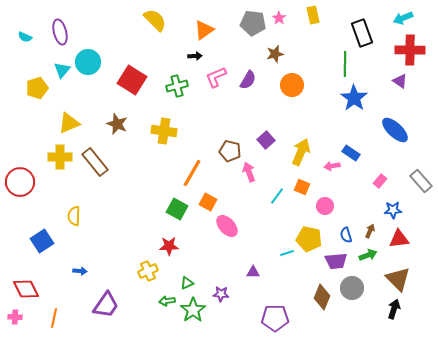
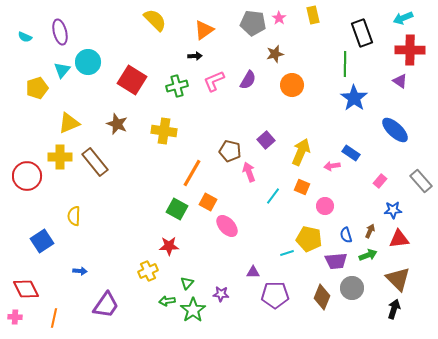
pink L-shape at (216, 77): moved 2 px left, 4 px down
red circle at (20, 182): moved 7 px right, 6 px up
cyan line at (277, 196): moved 4 px left
green triangle at (187, 283): rotated 24 degrees counterclockwise
purple pentagon at (275, 318): moved 23 px up
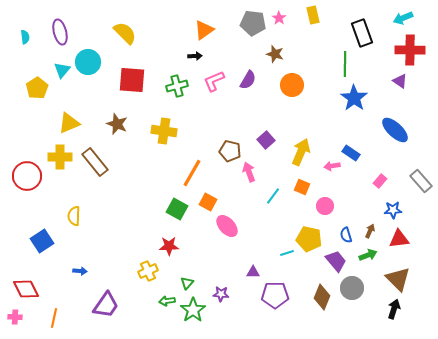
yellow semicircle at (155, 20): moved 30 px left, 13 px down
cyan semicircle at (25, 37): rotated 120 degrees counterclockwise
brown star at (275, 54): rotated 30 degrees clockwise
red square at (132, 80): rotated 28 degrees counterclockwise
yellow pentagon at (37, 88): rotated 15 degrees counterclockwise
purple trapezoid at (336, 261): rotated 125 degrees counterclockwise
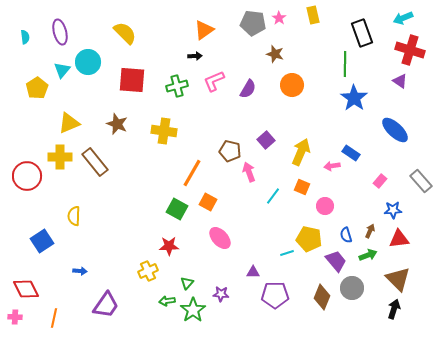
red cross at (410, 50): rotated 16 degrees clockwise
purple semicircle at (248, 80): moved 9 px down
pink ellipse at (227, 226): moved 7 px left, 12 px down
